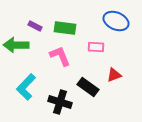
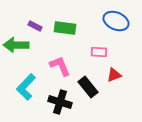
pink rectangle: moved 3 px right, 5 px down
pink L-shape: moved 10 px down
black rectangle: rotated 15 degrees clockwise
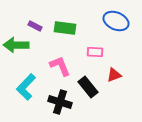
pink rectangle: moved 4 px left
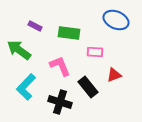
blue ellipse: moved 1 px up
green rectangle: moved 4 px right, 5 px down
green arrow: moved 3 px right, 5 px down; rotated 35 degrees clockwise
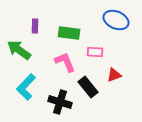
purple rectangle: rotated 64 degrees clockwise
pink L-shape: moved 5 px right, 4 px up
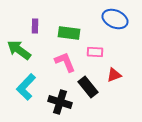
blue ellipse: moved 1 px left, 1 px up
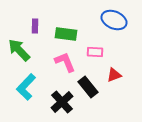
blue ellipse: moved 1 px left, 1 px down
green rectangle: moved 3 px left, 1 px down
green arrow: rotated 10 degrees clockwise
black cross: moved 2 px right; rotated 30 degrees clockwise
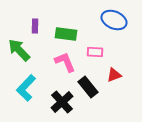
cyan L-shape: moved 1 px down
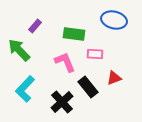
blue ellipse: rotated 10 degrees counterclockwise
purple rectangle: rotated 40 degrees clockwise
green rectangle: moved 8 px right
pink rectangle: moved 2 px down
red triangle: moved 3 px down
cyan L-shape: moved 1 px left, 1 px down
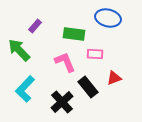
blue ellipse: moved 6 px left, 2 px up
